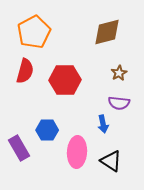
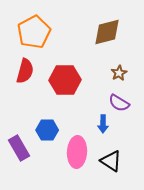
purple semicircle: rotated 25 degrees clockwise
blue arrow: rotated 12 degrees clockwise
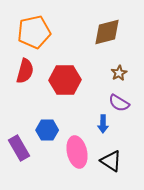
orange pentagon: rotated 16 degrees clockwise
pink ellipse: rotated 16 degrees counterclockwise
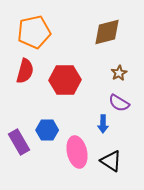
purple rectangle: moved 6 px up
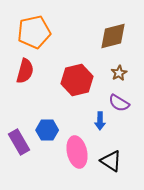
brown diamond: moved 6 px right, 4 px down
red hexagon: moved 12 px right; rotated 12 degrees counterclockwise
blue arrow: moved 3 px left, 3 px up
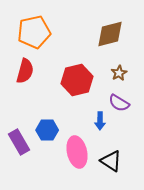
brown diamond: moved 3 px left, 2 px up
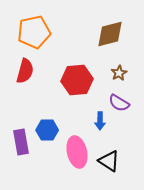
red hexagon: rotated 8 degrees clockwise
purple rectangle: moved 2 px right; rotated 20 degrees clockwise
black triangle: moved 2 px left
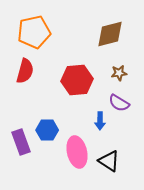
brown star: rotated 21 degrees clockwise
purple rectangle: rotated 10 degrees counterclockwise
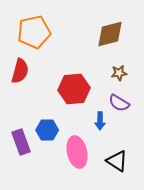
red semicircle: moved 5 px left
red hexagon: moved 3 px left, 9 px down
black triangle: moved 8 px right
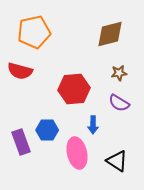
red semicircle: rotated 90 degrees clockwise
blue arrow: moved 7 px left, 4 px down
pink ellipse: moved 1 px down
